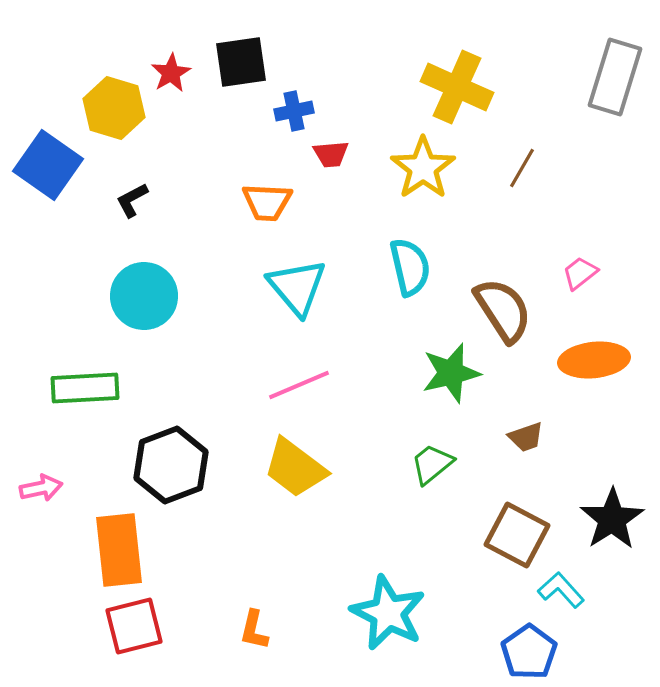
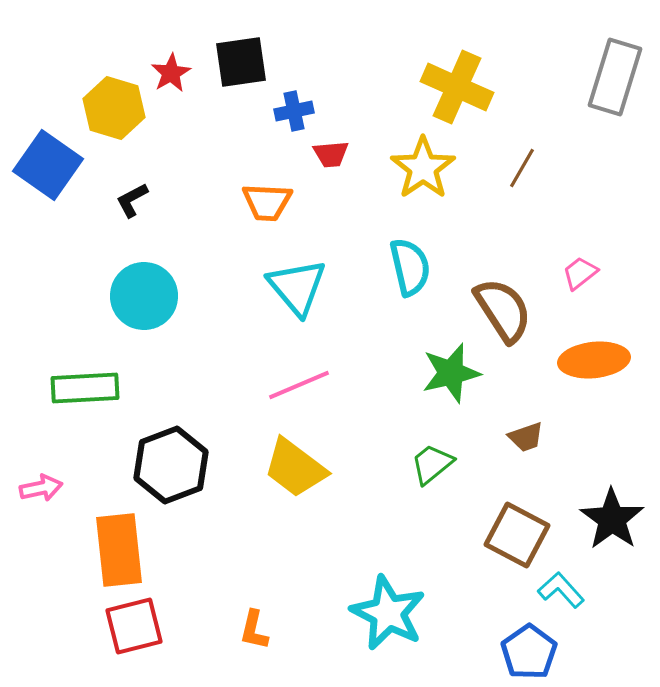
black star: rotated 4 degrees counterclockwise
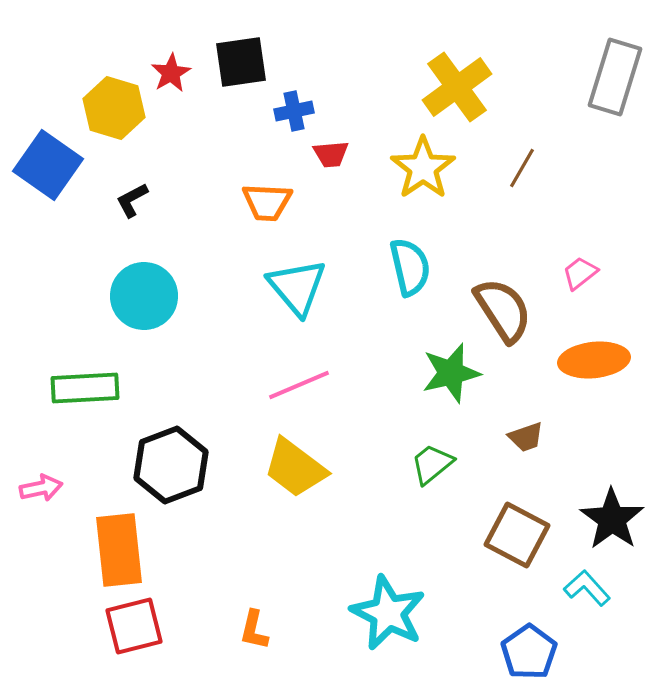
yellow cross: rotated 30 degrees clockwise
cyan L-shape: moved 26 px right, 2 px up
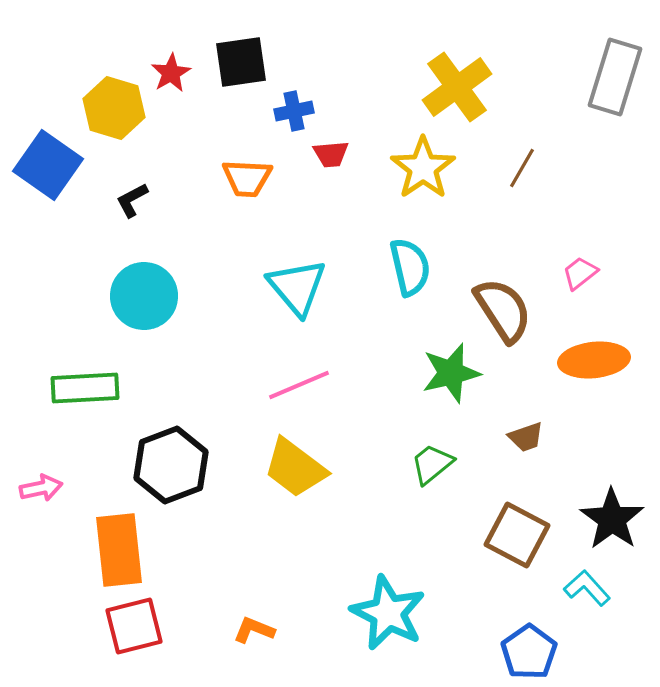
orange trapezoid: moved 20 px left, 24 px up
orange L-shape: rotated 99 degrees clockwise
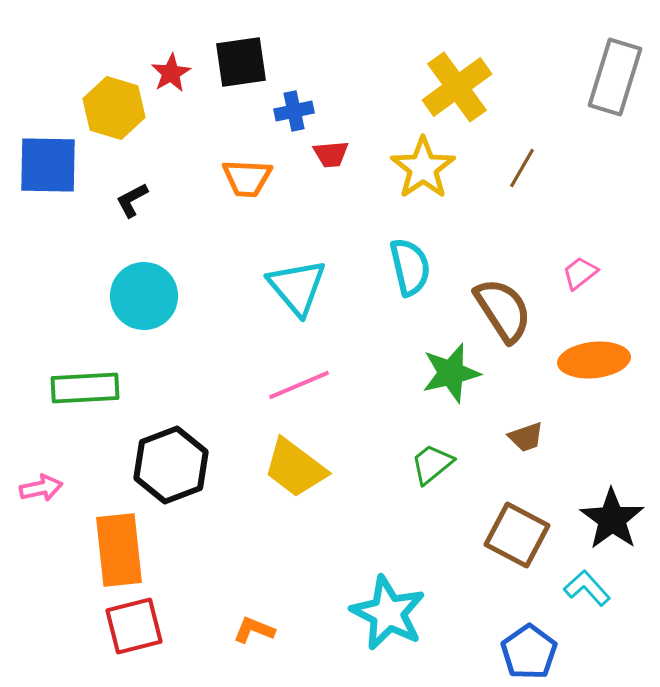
blue square: rotated 34 degrees counterclockwise
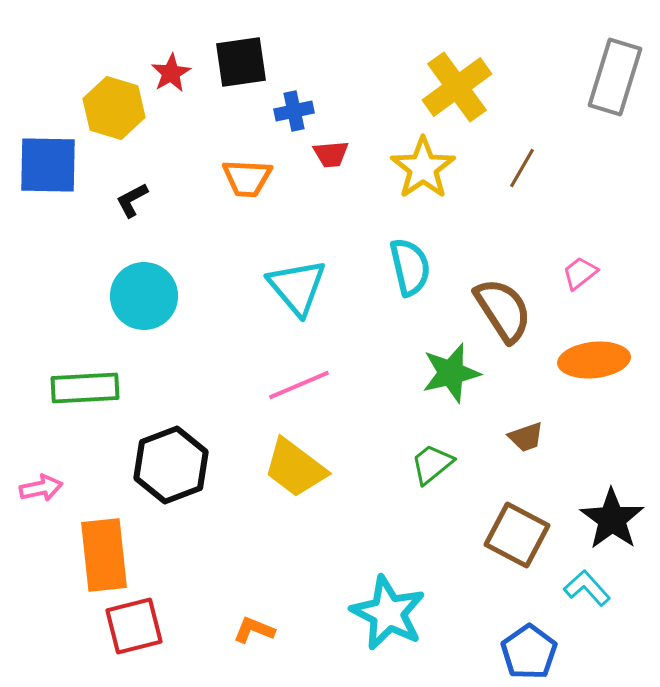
orange rectangle: moved 15 px left, 5 px down
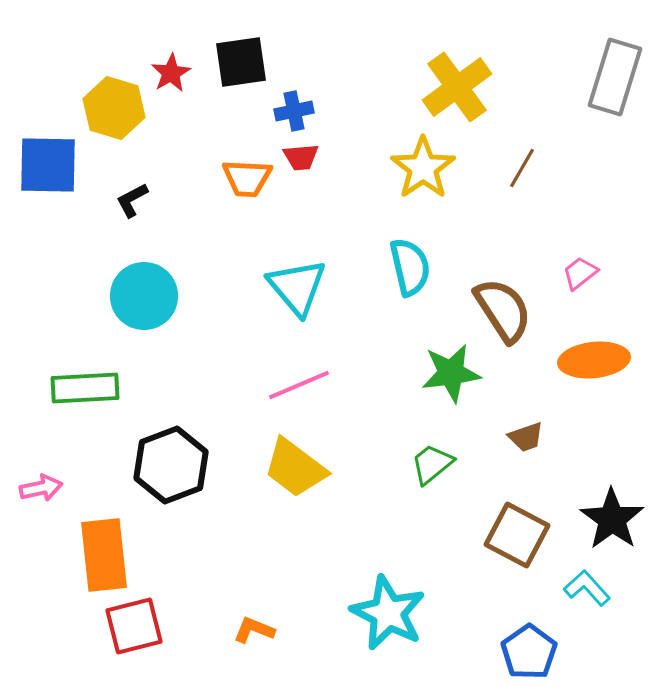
red trapezoid: moved 30 px left, 3 px down
green star: rotated 6 degrees clockwise
